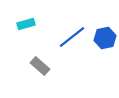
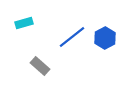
cyan rectangle: moved 2 px left, 1 px up
blue hexagon: rotated 15 degrees counterclockwise
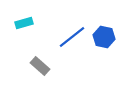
blue hexagon: moved 1 px left, 1 px up; rotated 20 degrees counterclockwise
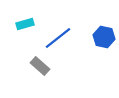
cyan rectangle: moved 1 px right, 1 px down
blue line: moved 14 px left, 1 px down
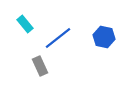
cyan rectangle: rotated 66 degrees clockwise
gray rectangle: rotated 24 degrees clockwise
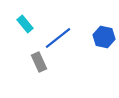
gray rectangle: moved 1 px left, 4 px up
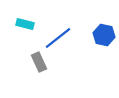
cyan rectangle: rotated 36 degrees counterclockwise
blue hexagon: moved 2 px up
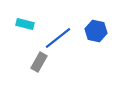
blue hexagon: moved 8 px left, 4 px up
gray rectangle: rotated 54 degrees clockwise
